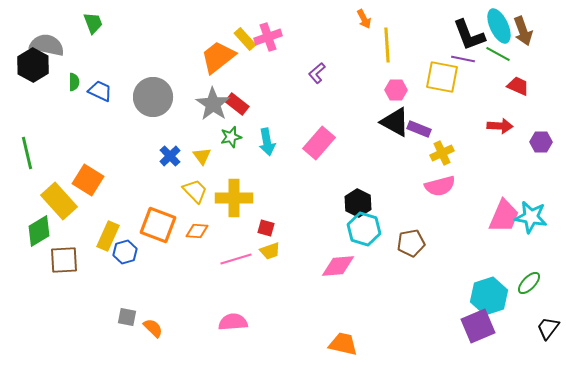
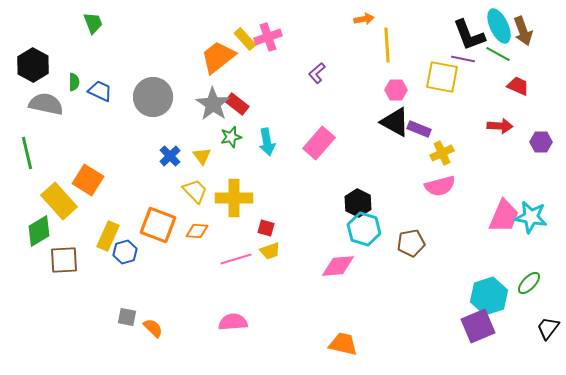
orange arrow at (364, 19): rotated 72 degrees counterclockwise
gray semicircle at (47, 45): moved 1 px left, 59 px down
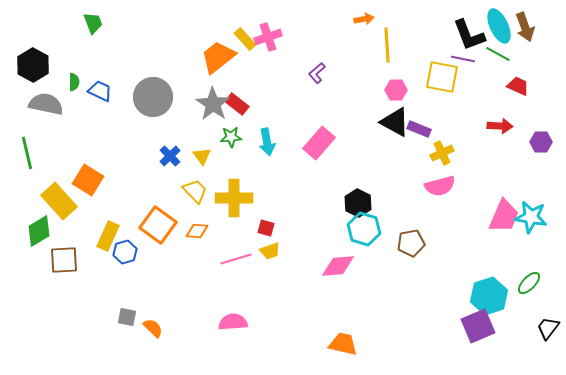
brown arrow at (523, 31): moved 2 px right, 4 px up
green star at (231, 137): rotated 10 degrees clockwise
orange square at (158, 225): rotated 15 degrees clockwise
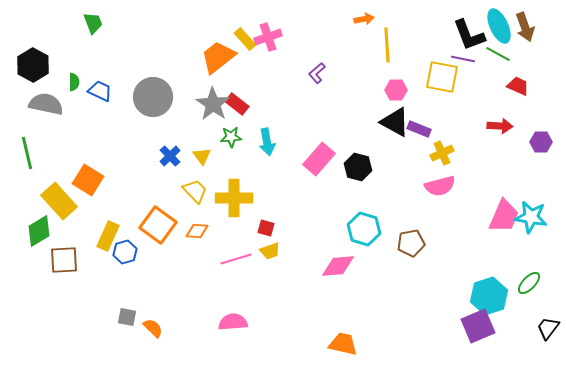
pink rectangle at (319, 143): moved 16 px down
black hexagon at (358, 203): moved 36 px up; rotated 12 degrees counterclockwise
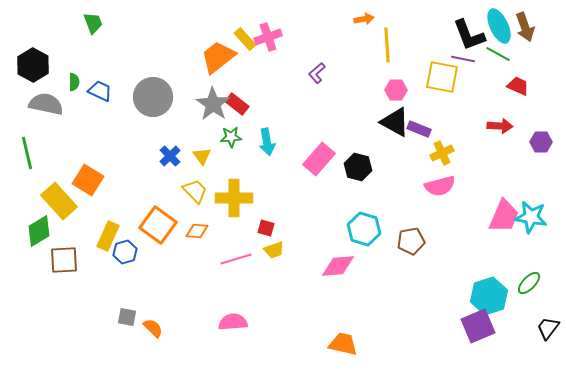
brown pentagon at (411, 243): moved 2 px up
yellow trapezoid at (270, 251): moved 4 px right, 1 px up
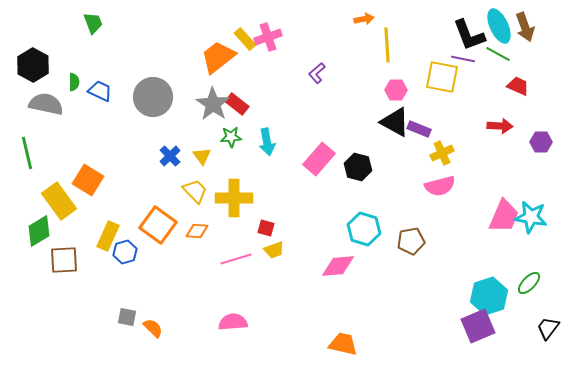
yellow rectangle at (59, 201): rotated 6 degrees clockwise
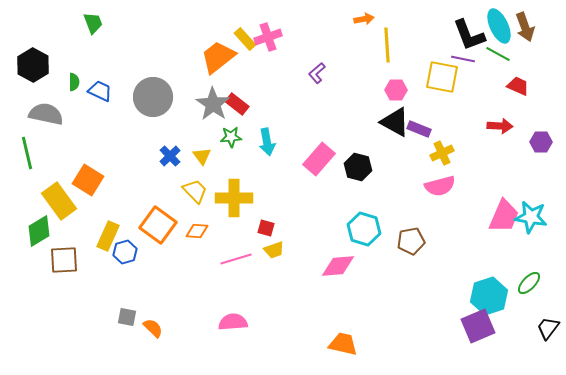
gray semicircle at (46, 104): moved 10 px down
